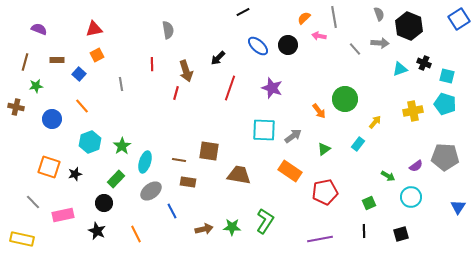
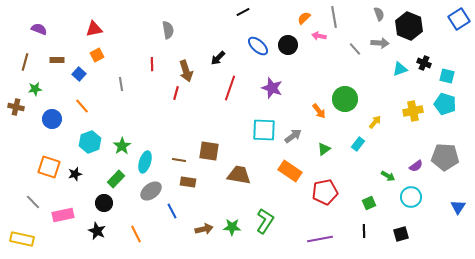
green star at (36, 86): moved 1 px left, 3 px down
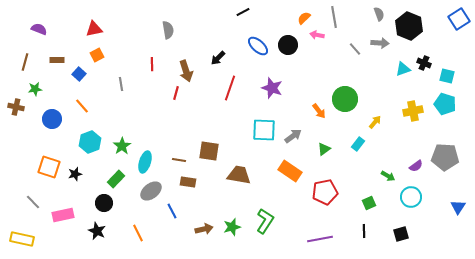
pink arrow at (319, 36): moved 2 px left, 1 px up
cyan triangle at (400, 69): moved 3 px right
green star at (232, 227): rotated 18 degrees counterclockwise
orange line at (136, 234): moved 2 px right, 1 px up
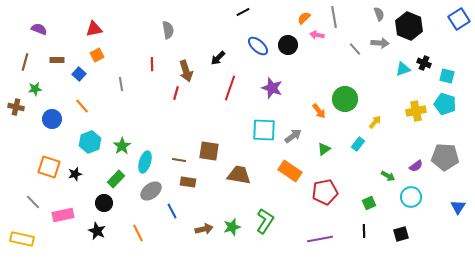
yellow cross at (413, 111): moved 3 px right
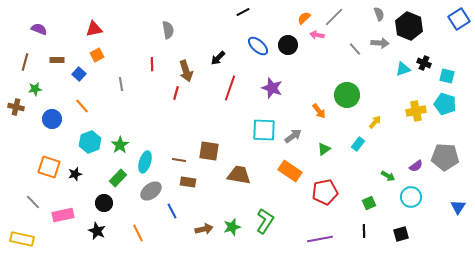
gray line at (334, 17): rotated 55 degrees clockwise
green circle at (345, 99): moved 2 px right, 4 px up
green star at (122, 146): moved 2 px left, 1 px up
green rectangle at (116, 179): moved 2 px right, 1 px up
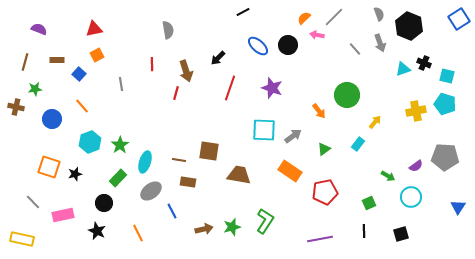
gray arrow at (380, 43): rotated 66 degrees clockwise
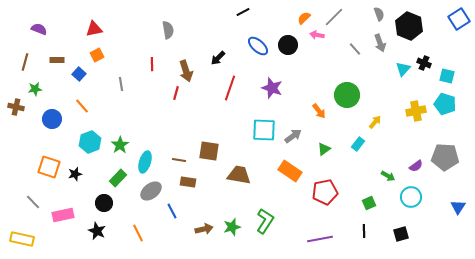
cyan triangle at (403, 69): rotated 28 degrees counterclockwise
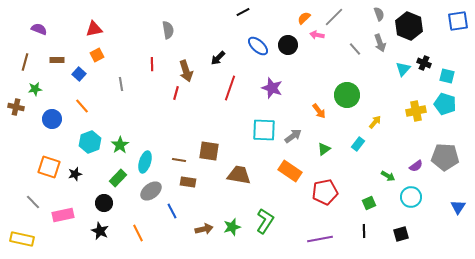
blue square at (459, 19): moved 1 px left, 2 px down; rotated 25 degrees clockwise
black star at (97, 231): moved 3 px right
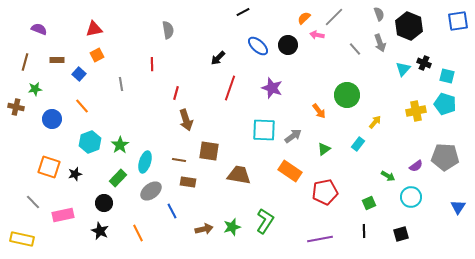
brown arrow at (186, 71): moved 49 px down
